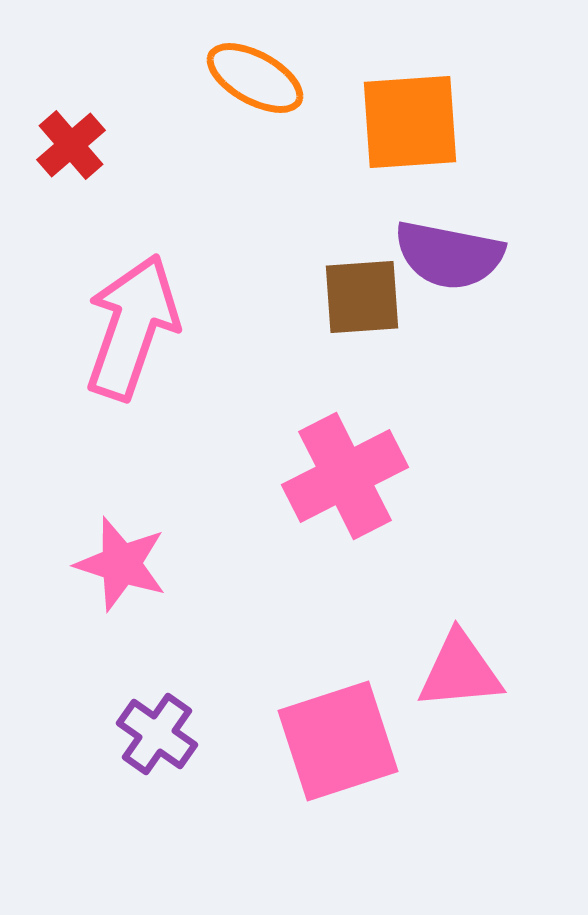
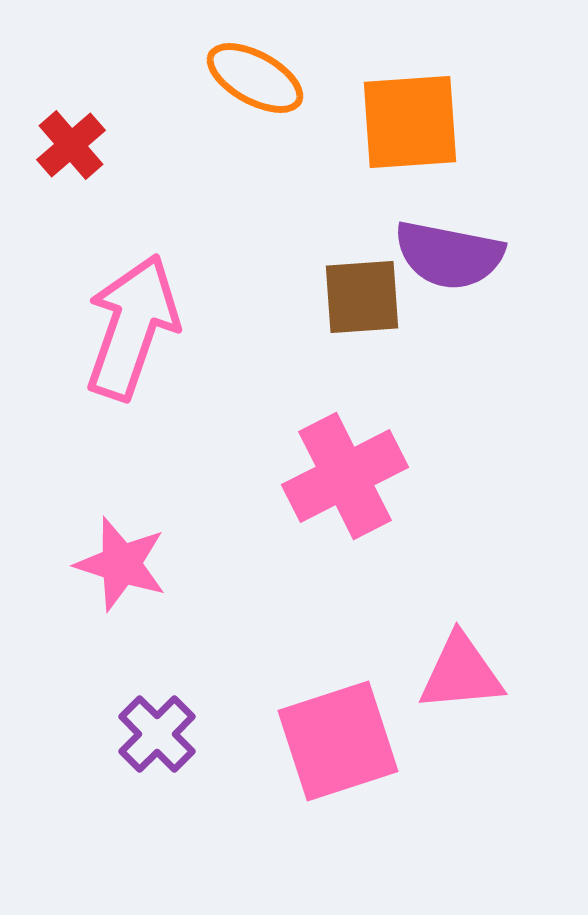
pink triangle: moved 1 px right, 2 px down
purple cross: rotated 10 degrees clockwise
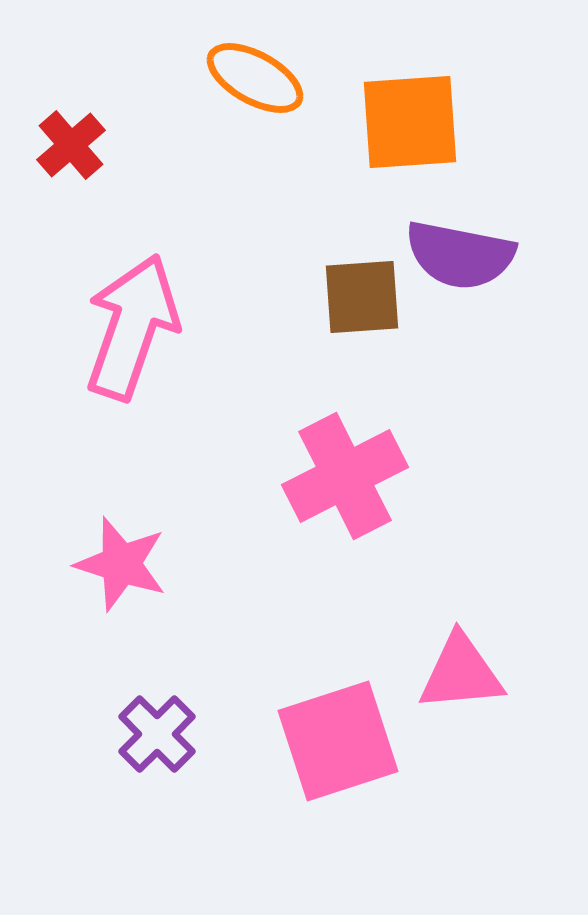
purple semicircle: moved 11 px right
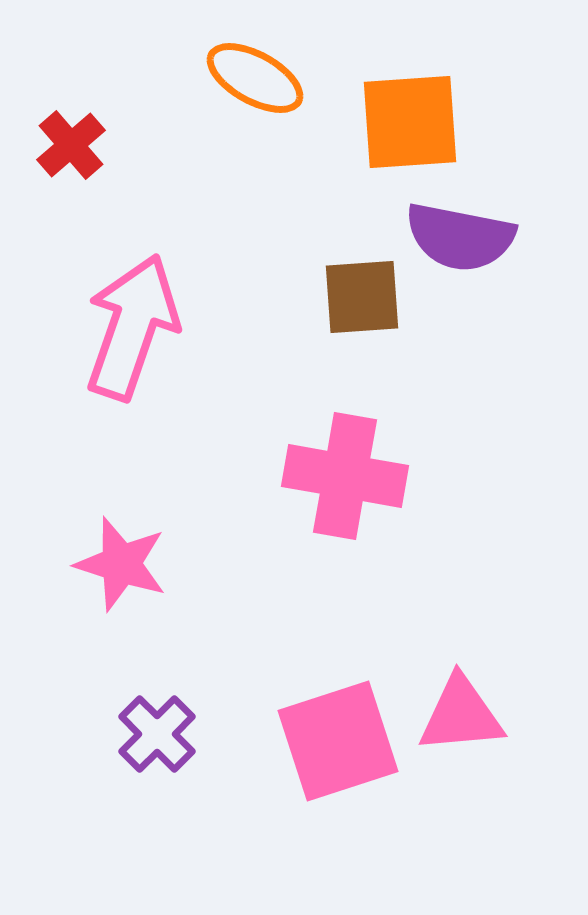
purple semicircle: moved 18 px up
pink cross: rotated 37 degrees clockwise
pink triangle: moved 42 px down
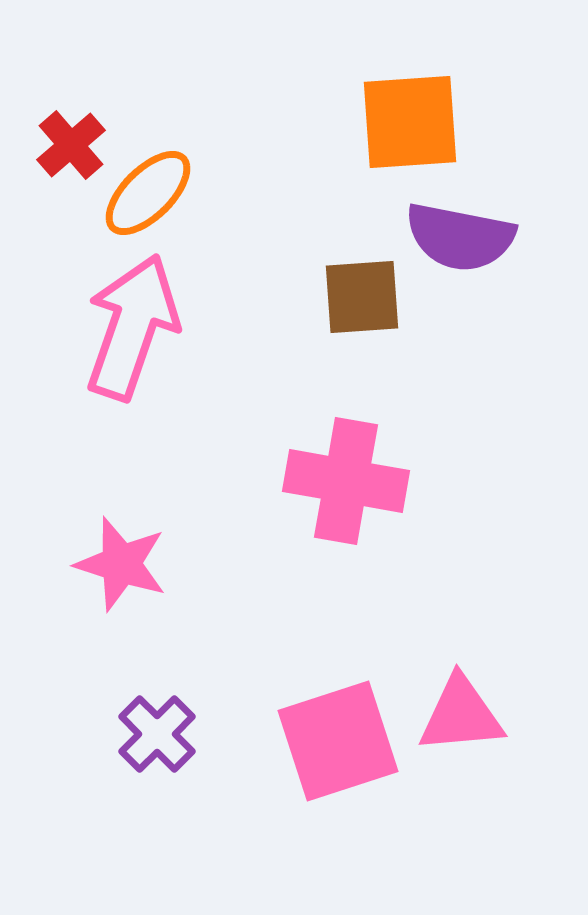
orange ellipse: moved 107 px left, 115 px down; rotated 74 degrees counterclockwise
pink cross: moved 1 px right, 5 px down
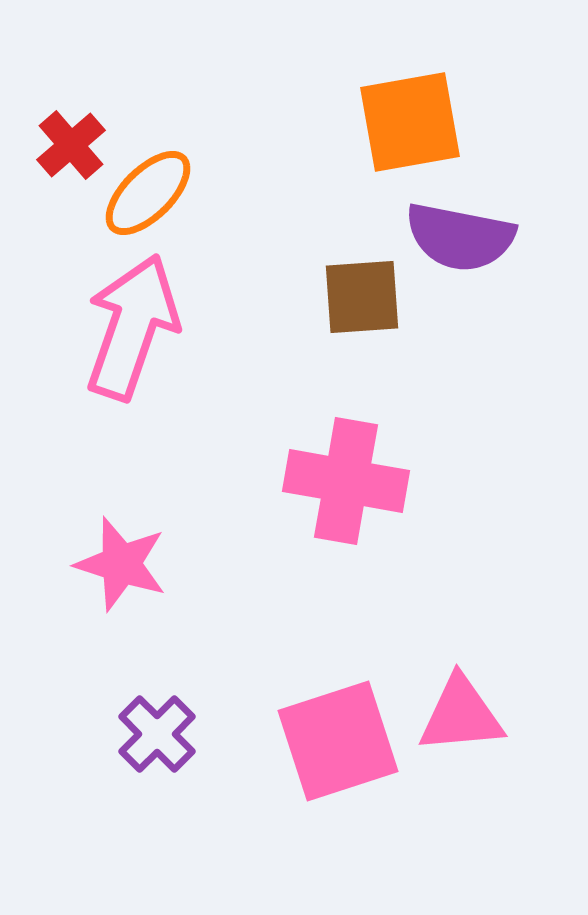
orange square: rotated 6 degrees counterclockwise
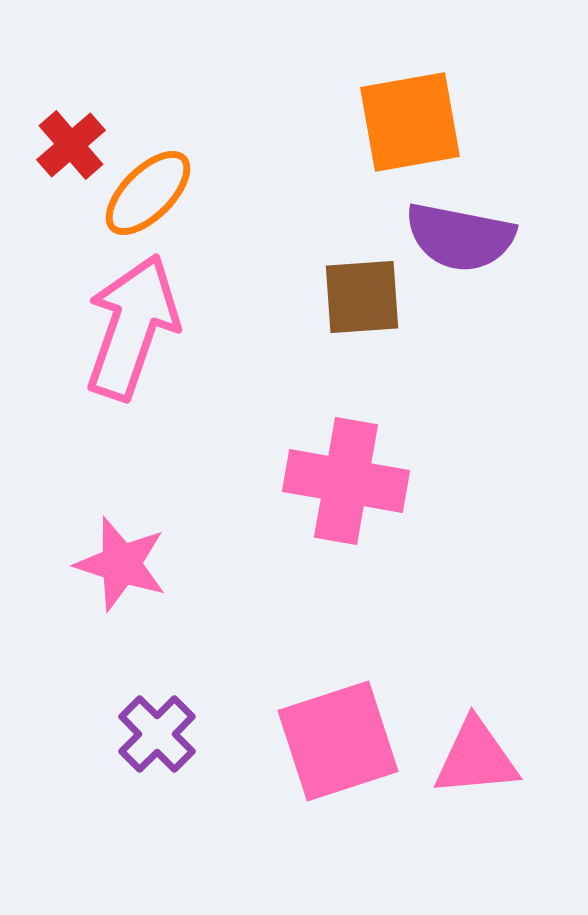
pink triangle: moved 15 px right, 43 px down
